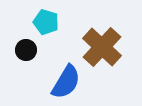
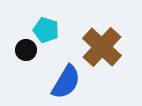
cyan pentagon: moved 8 px down
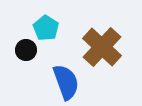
cyan pentagon: moved 2 px up; rotated 15 degrees clockwise
blue semicircle: rotated 51 degrees counterclockwise
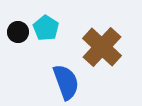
black circle: moved 8 px left, 18 px up
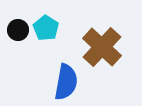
black circle: moved 2 px up
blue semicircle: rotated 30 degrees clockwise
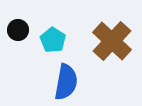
cyan pentagon: moved 7 px right, 12 px down
brown cross: moved 10 px right, 6 px up
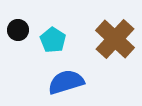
brown cross: moved 3 px right, 2 px up
blue semicircle: rotated 117 degrees counterclockwise
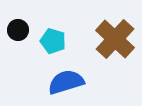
cyan pentagon: moved 1 px down; rotated 15 degrees counterclockwise
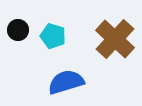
cyan pentagon: moved 5 px up
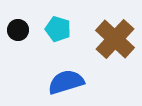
cyan pentagon: moved 5 px right, 7 px up
